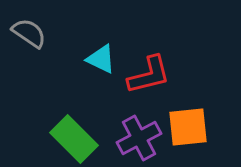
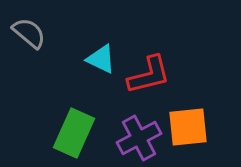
gray semicircle: rotated 6 degrees clockwise
green rectangle: moved 6 px up; rotated 69 degrees clockwise
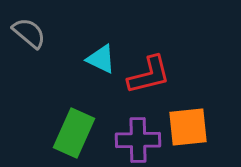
purple cross: moved 1 px left, 2 px down; rotated 27 degrees clockwise
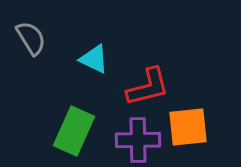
gray semicircle: moved 2 px right, 5 px down; rotated 18 degrees clockwise
cyan triangle: moved 7 px left
red L-shape: moved 1 px left, 12 px down
green rectangle: moved 2 px up
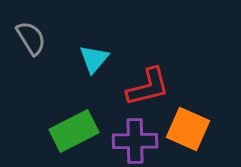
cyan triangle: rotated 44 degrees clockwise
orange square: moved 2 px down; rotated 30 degrees clockwise
green rectangle: rotated 39 degrees clockwise
purple cross: moved 3 px left, 1 px down
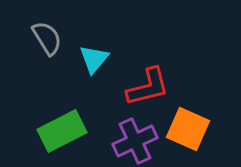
gray semicircle: moved 16 px right
green rectangle: moved 12 px left
purple cross: rotated 24 degrees counterclockwise
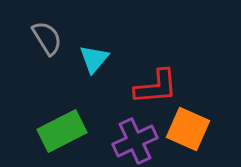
red L-shape: moved 8 px right; rotated 9 degrees clockwise
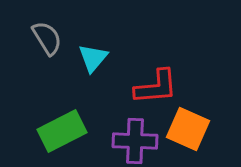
cyan triangle: moved 1 px left, 1 px up
purple cross: rotated 27 degrees clockwise
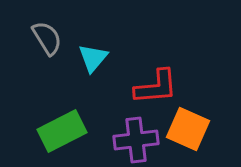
purple cross: moved 1 px right, 1 px up; rotated 9 degrees counterclockwise
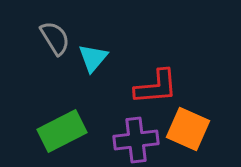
gray semicircle: moved 8 px right
